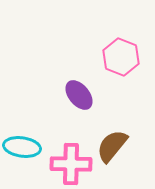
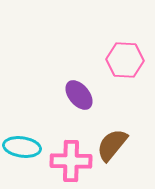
pink hexagon: moved 4 px right, 3 px down; rotated 18 degrees counterclockwise
brown semicircle: moved 1 px up
pink cross: moved 3 px up
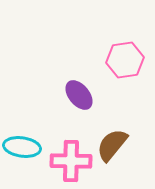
pink hexagon: rotated 12 degrees counterclockwise
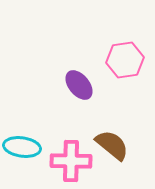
purple ellipse: moved 10 px up
brown semicircle: rotated 90 degrees clockwise
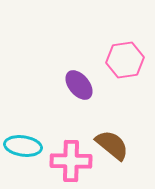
cyan ellipse: moved 1 px right, 1 px up
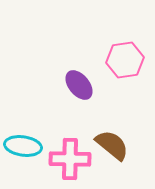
pink cross: moved 1 px left, 2 px up
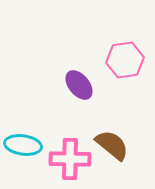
cyan ellipse: moved 1 px up
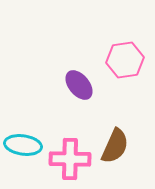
brown semicircle: moved 3 px right, 1 px down; rotated 75 degrees clockwise
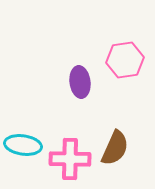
purple ellipse: moved 1 px right, 3 px up; rotated 32 degrees clockwise
brown semicircle: moved 2 px down
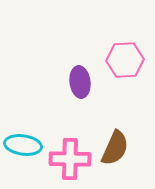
pink hexagon: rotated 6 degrees clockwise
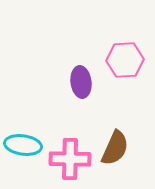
purple ellipse: moved 1 px right
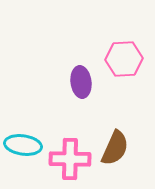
pink hexagon: moved 1 px left, 1 px up
